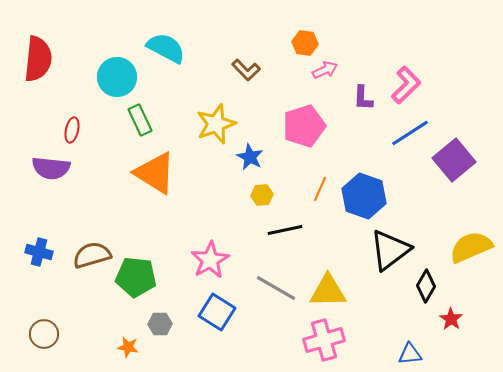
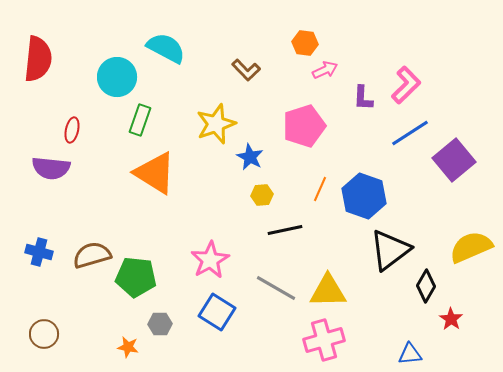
green rectangle: rotated 44 degrees clockwise
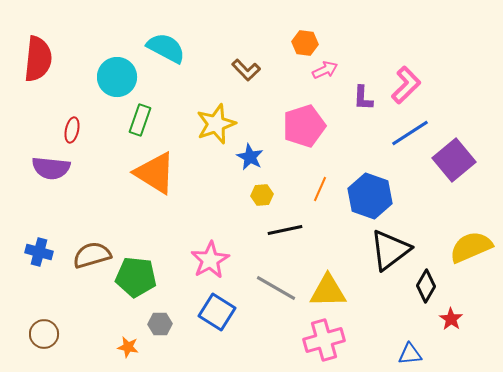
blue hexagon: moved 6 px right
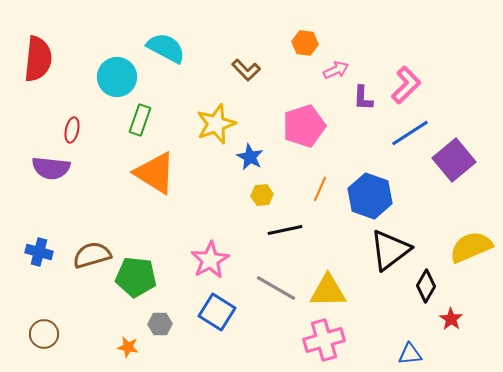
pink arrow: moved 11 px right
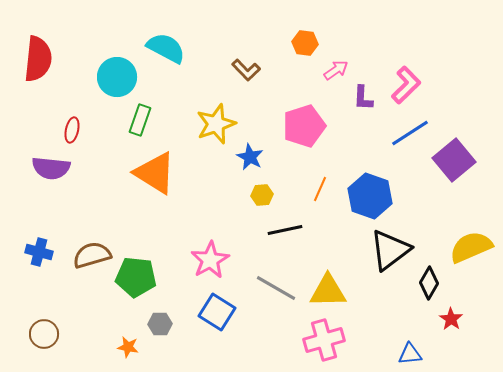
pink arrow: rotated 10 degrees counterclockwise
black diamond: moved 3 px right, 3 px up
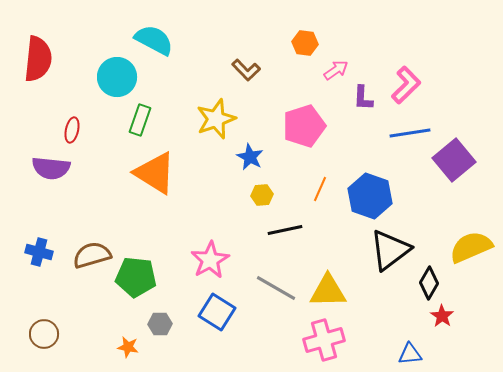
cyan semicircle: moved 12 px left, 8 px up
yellow star: moved 5 px up
blue line: rotated 24 degrees clockwise
red star: moved 9 px left, 3 px up
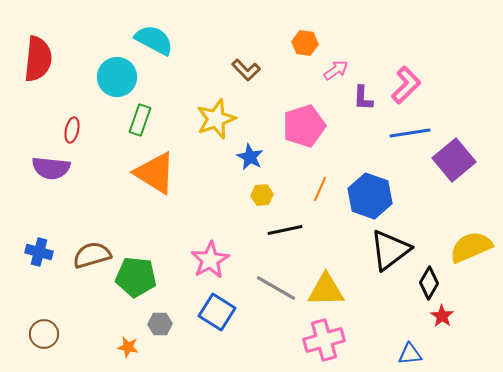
yellow triangle: moved 2 px left, 1 px up
